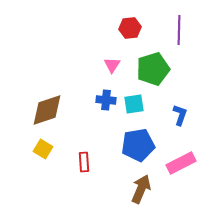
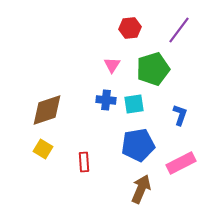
purple line: rotated 36 degrees clockwise
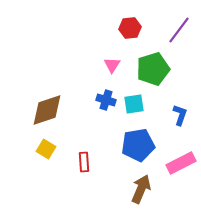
blue cross: rotated 12 degrees clockwise
yellow square: moved 3 px right
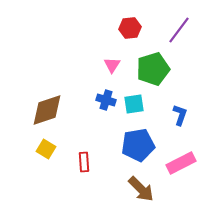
brown arrow: rotated 112 degrees clockwise
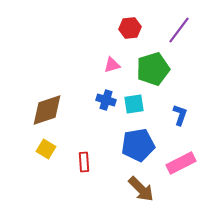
pink triangle: rotated 42 degrees clockwise
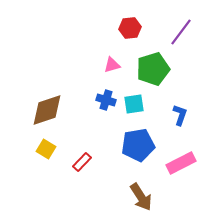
purple line: moved 2 px right, 2 px down
red rectangle: moved 2 px left; rotated 48 degrees clockwise
brown arrow: moved 8 px down; rotated 12 degrees clockwise
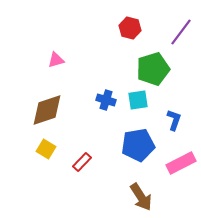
red hexagon: rotated 20 degrees clockwise
pink triangle: moved 56 px left, 5 px up
cyan square: moved 4 px right, 4 px up
blue L-shape: moved 6 px left, 5 px down
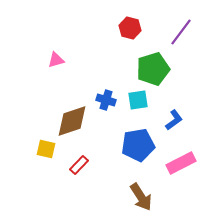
brown diamond: moved 25 px right, 11 px down
blue L-shape: rotated 35 degrees clockwise
yellow square: rotated 18 degrees counterclockwise
red rectangle: moved 3 px left, 3 px down
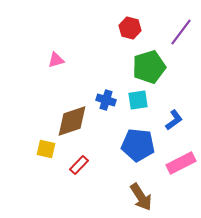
green pentagon: moved 4 px left, 2 px up
blue pentagon: rotated 16 degrees clockwise
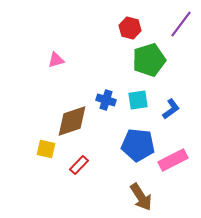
purple line: moved 8 px up
green pentagon: moved 7 px up
blue L-shape: moved 3 px left, 11 px up
pink rectangle: moved 8 px left, 3 px up
